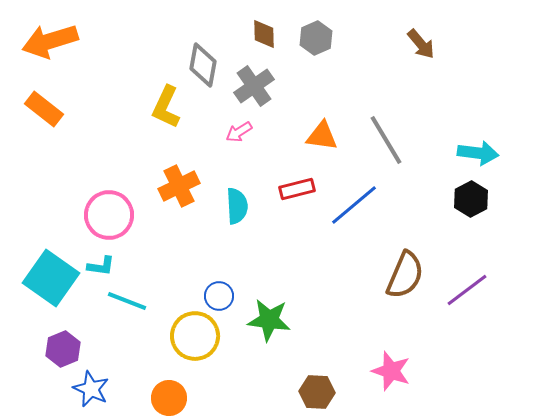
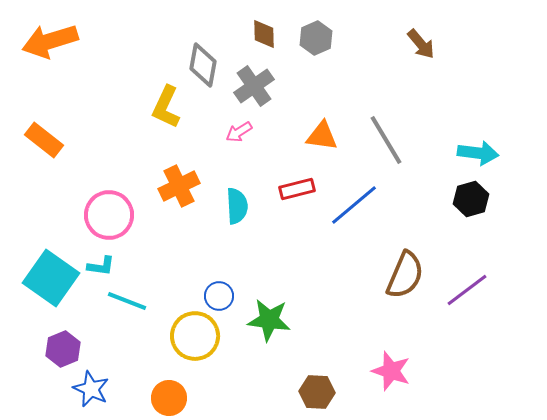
orange rectangle: moved 31 px down
black hexagon: rotated 12 degrees clockwise
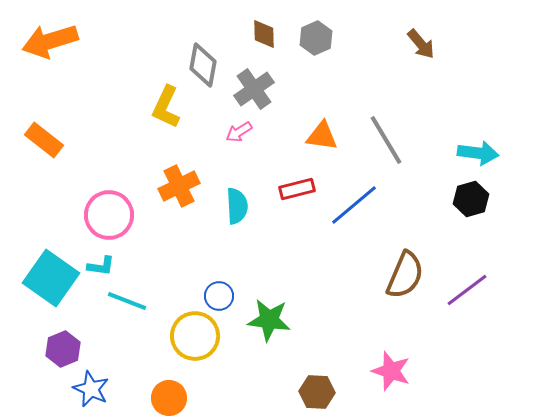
gray cross: moved 3 px down
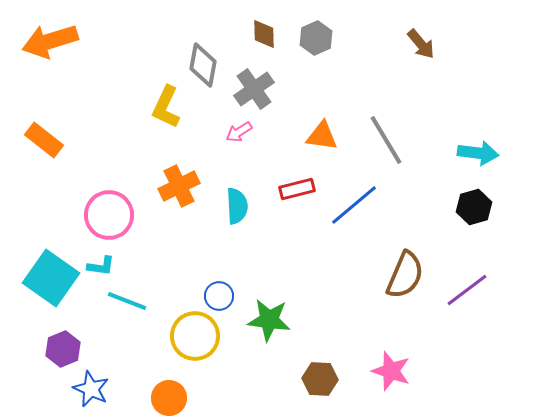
black hexagon: moved 3 px right, 8 px down
brown hexagon: moved 3 px right, 13 px up
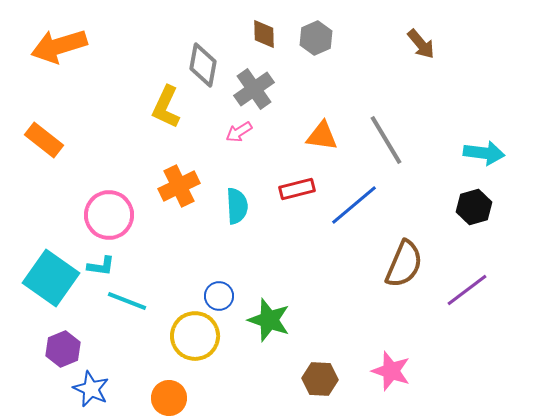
orange arrow: moved 9 px right, 5 px down
cyan arrow: moved 6 px right
brown semicircle: moved 1 px left, 11 px up
green star: rotated 12 degrees clockwise
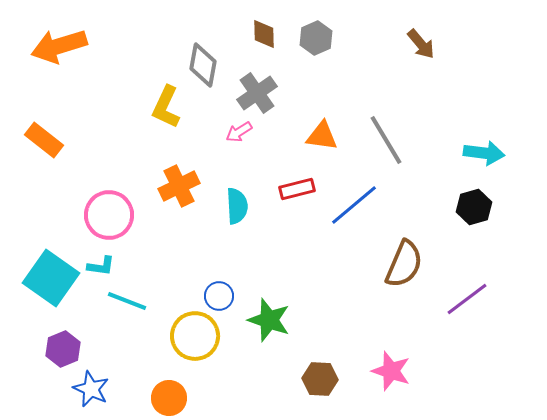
gray cross: moved 3 px right, 4 px down
purple line: moved 9 px down
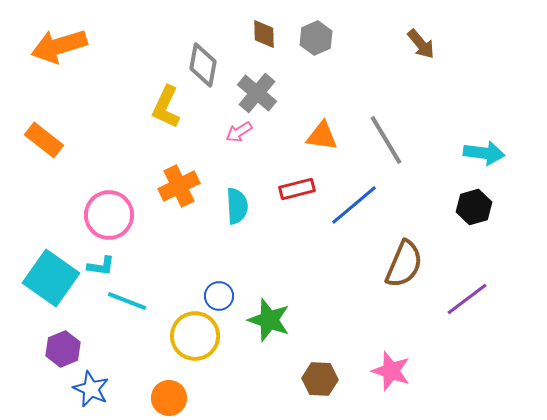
gray cross: rotated 15 degrees counterclockwise
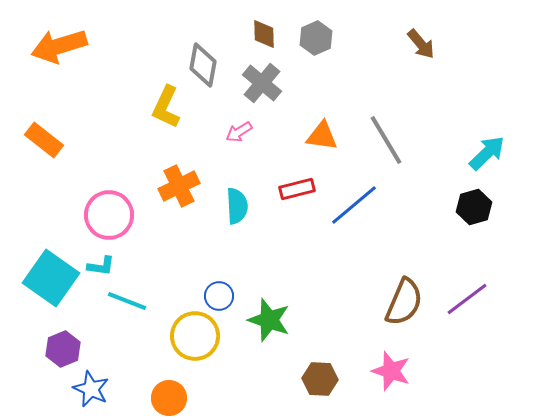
gray cross: moved 5 px right, 10 px up
cyan arrow: moved 3 px right; rotated 51 degrees counterclockwise
brown semicircle: moved 38 px down
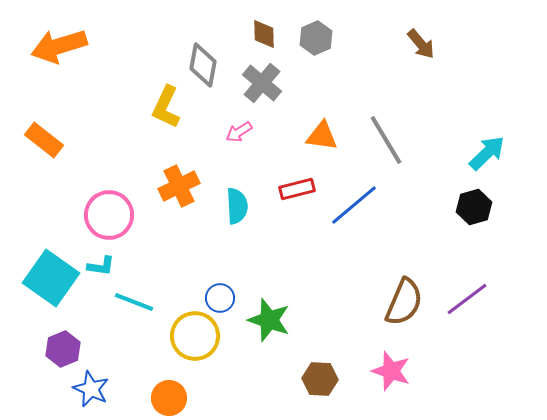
blue circle: moved 1 px right, 2 px down
cyan line: moved 7 px right, 1 px down
